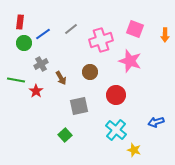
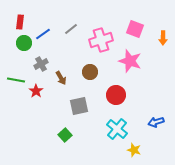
orange arrow: moved 2 px left, 3 px down
cyan cross: moved 1 px right, 1 px up
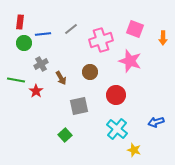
blue line: rotated 28 degrees clockwise
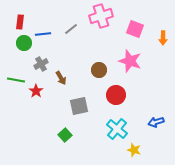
pink cross: moved 24 px up
brown circle: moved 9 px right, 2 px up
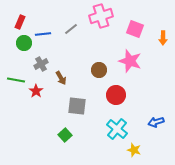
red rectangle: rotated 16 degrees clockwise
gray square: moved 2 px left; rotated 18 degrees clockwise
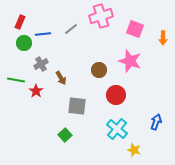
blue arrow: rotated 126 degrees clockwise
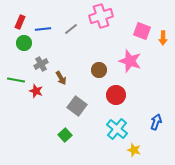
pink square: moved 7 px right, 2 px down
blue line: moved 5 px up
red star: rotated 16 degrees counterclockwise
gray square: rotated 30 degrees clockwise
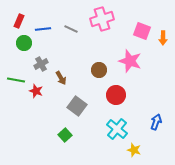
pink cross: moved 1 px right, 3 px down
red rectangle: moved 1 px left, 1 px up
gray line: rotated 64 degrees clockwise
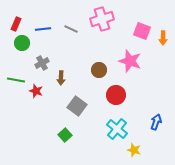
red rectangle: moved 3 px left, 3 px down
green circle: moved 2 px left
gray cross: moved 1 px right, 1 px up
brown arrow: rotated 32 degrees clockwise
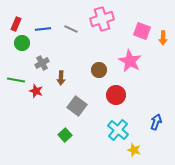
pink star: rotated 10 degrees clockwise
cyan cross: moved 1 px right, 1 px down
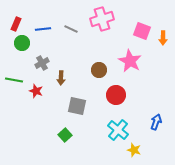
green line: moved 2 px left
gray square: rotated 24 degrees counterclockwise
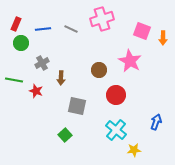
green circle: moved 1 px left
cyan cross: moved 2 px left
yellow star: rotated 24 degrees counterclockwise
